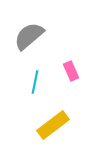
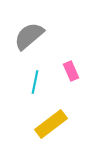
yellow rectangle: moved 2 px left, 1 px up
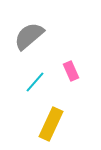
cyan line: rotated 30 degrees clockwise
yellow rectangle: rotated 28 degrees counterclockwise
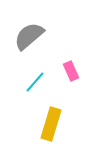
yellow rectangle: rotated 8 degrees counterclockwise
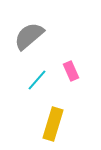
cyan line: moved 2 px right, 2 px up
yellow rectangle: moved 2 px right
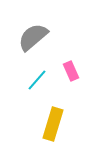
gray semicircle: moved 4 px right, 1 px down
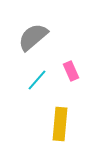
yellow rectangle: moved 7 px right; rotated 12 degrees counterclockwise
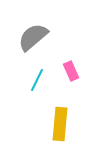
cyan line: rotated 15 degrees counterclockwise
